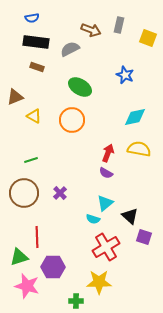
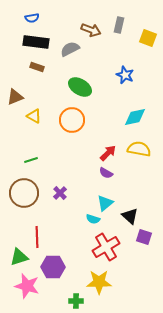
red arrow: rotated 24 degrees clockwise
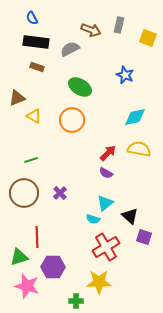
blue semicircle: rotated 72 degrees clockwise
brown triangle: moved 2 px right, 1 px down
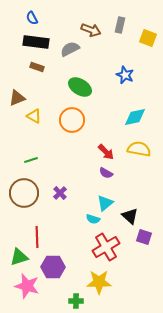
gray rectangle: moved 1 px right
red arrow: moved 2 px left, 1 px up; rotated 90 degrees clockwise
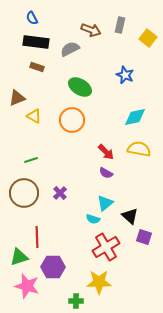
yellow square: rotated 18 degrees clockwise
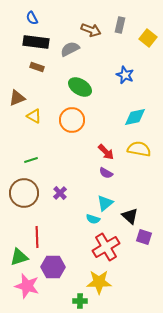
green cross: moved 4 px right
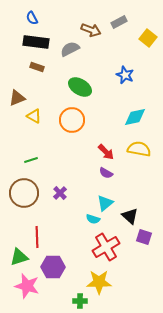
gray rectangle: moved 1 px left, 3 px up; rotated 49 degrees clockwise
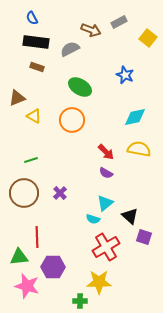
green triangle: rotated 12 degrees clockwise
